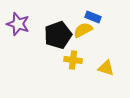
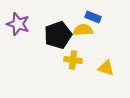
yellow semicircle: rotated 24 degrees clockwise
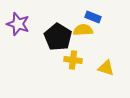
black pentagon: moved 2 px down; rotated 20 degrees counterclockwise
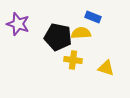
yellow semicircle: moved 2 px left, 3 px down
black pentagon: rotated 20 degrees counterclockwise
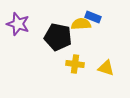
yellow semicircle: moved 9 px up
yellow cross: moved 2 px right, 4 px down
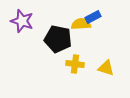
blue rectangle: rotated 49 degrees counterclockwise
purple star: moved 4 px right, 3 px up
black pentagon: moved 2 px down
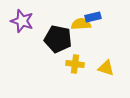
blue rectangle: rotated 14 degrees clockwise
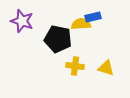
yellow cross: moved 2 px down
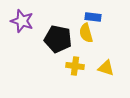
blue rectangle: rotated 21 degrees clockwise
yellow semicircle: moved 5 px right, 9 px down; rotated 102 degrees counterclockwise
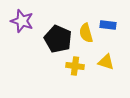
blue rectangle: moved 15 px right, 8 px down
black pentagon: rotated 12 degrees clockwise
yellow triangle: moved 6 px up
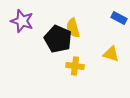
blue rectangle: moved 11 px right, 7 px up; rotated 21 degrees clockwise
yellow semicircle: moved 13 px left, 5 px up
yellow triangle: moved 5 px right, 8 px up
